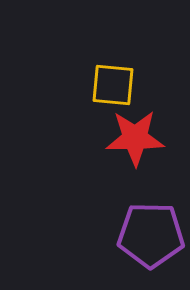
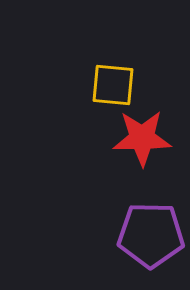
red star: moved 7 px right
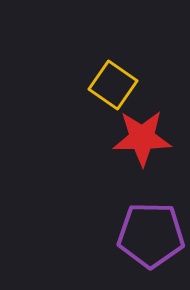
yellow square: rotated 30 degrees clockwise
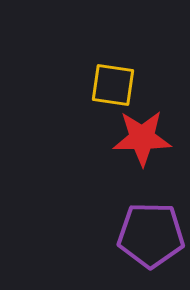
yellow square: rotated 27 degrees counterclockwise
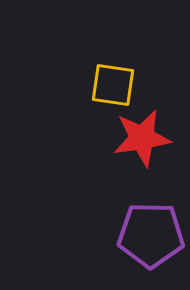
red star: rotated 8 degrees counterclockwise
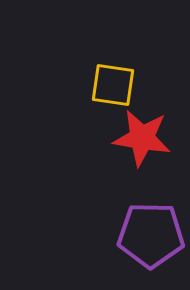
red star: rotated 18 degrees clockwise
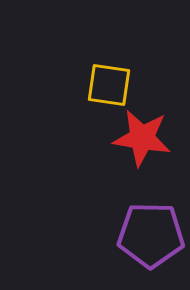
yellow square: moved 4 px left
